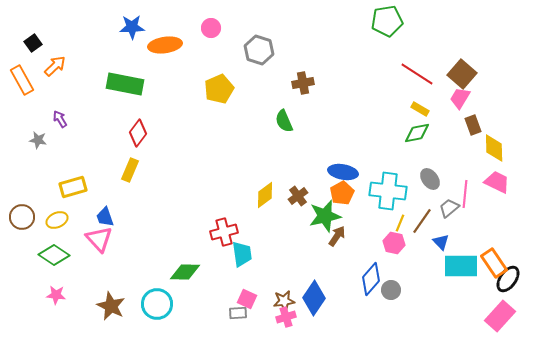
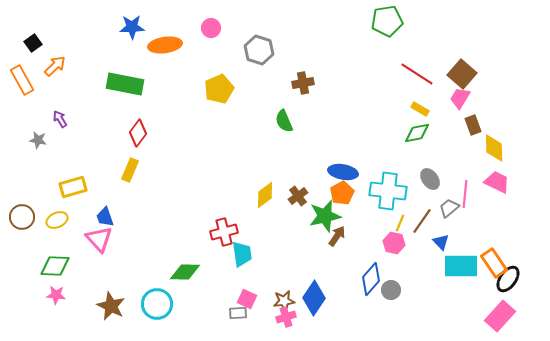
green diamond at (54, 255): moved 1 px right, 11 px down; rotated 32 degrees counterclockwise
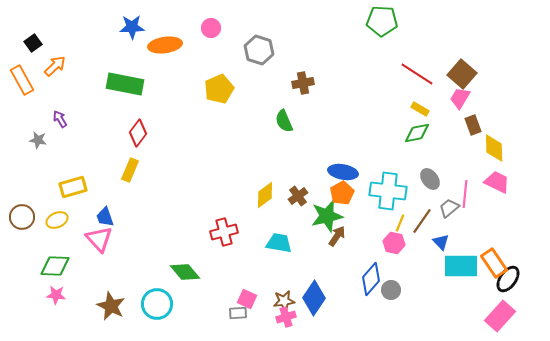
green pentagon at (387, 21): moved 5 px left; rotated 12 degrees clockwise
green star at (325, 216): moved 2 px right
cyan trapezoid at (242, 254): moved 37 px right, 11 px up; rotated 72 degrees counterclockwise
green diamond at (185, 272): rotated 48 degrees clockwise
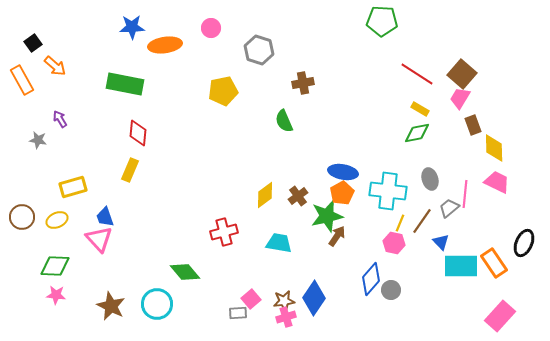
orange arrow at (55, 66): rotated 85 degrees clockwise
yellow pentagon at (219, 89): moved 4 px right, 2 px down; rotated 12 degrees clockwise
red diamond at (138, 133): rotated 32 degrees counterclockwise
gray ellipse at (430, 179): rotated 20 degrees clockwise
black ellipse at (508, 279): moved 16 px right, 36 px up; rotated 12 degrees counterclockwise
pink square at (247, 299): moved 4 px right; rotated 24 degrees clockwise
